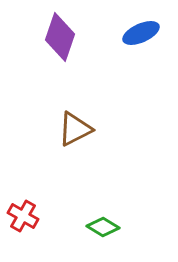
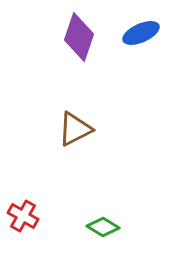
purple diamond: moved 19 px right
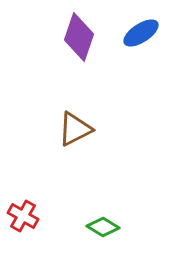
blue ellipse: rotated 9 degrees counterclockwise
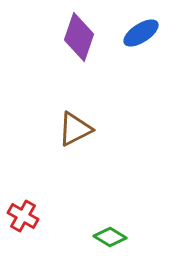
green diamond: moved 7 px right, 10 px down
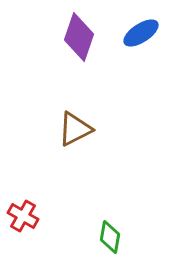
green diamond: rotated 68 degrees clockwise
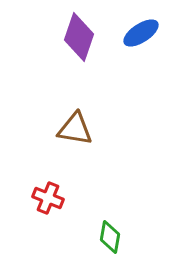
brown triangle: rotated 36 degrees clockwise
red cross: moved 25 px right, 18 px up; rotated 8 degrees counterclockwise
